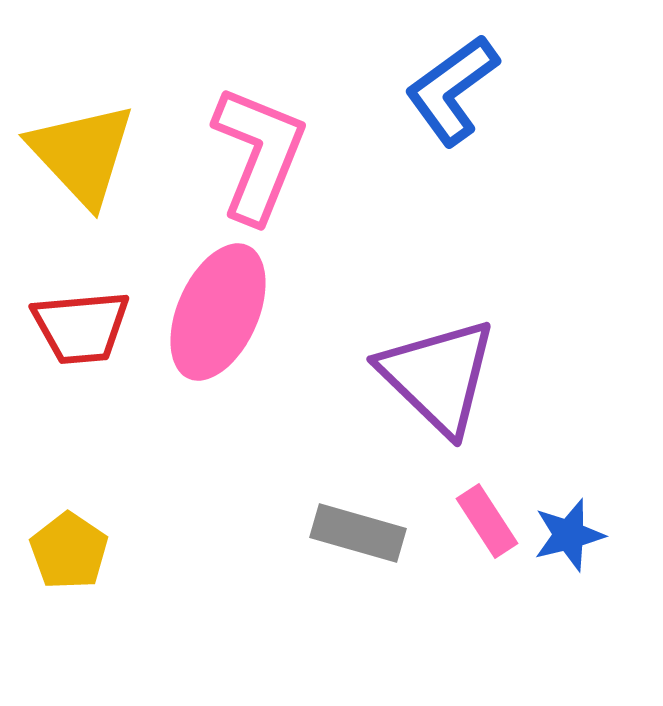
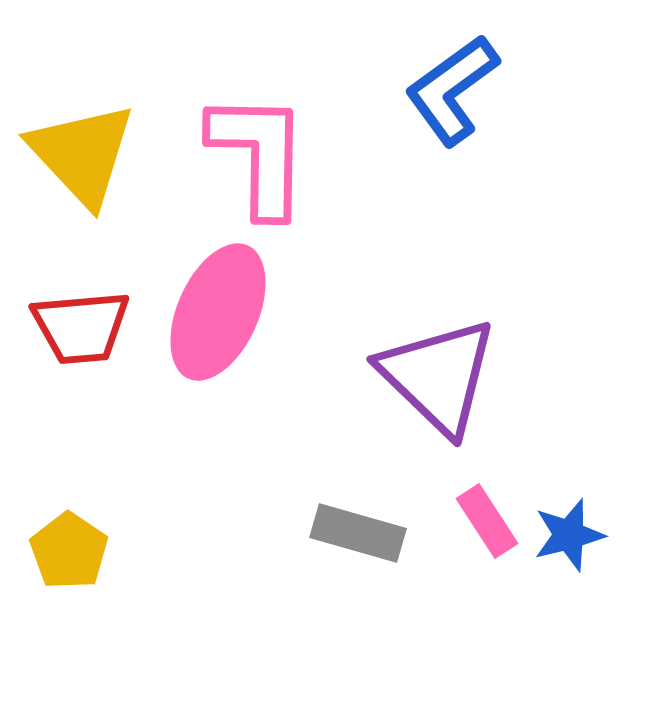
pink L-shape: rotated 21 degrees counterclockwise
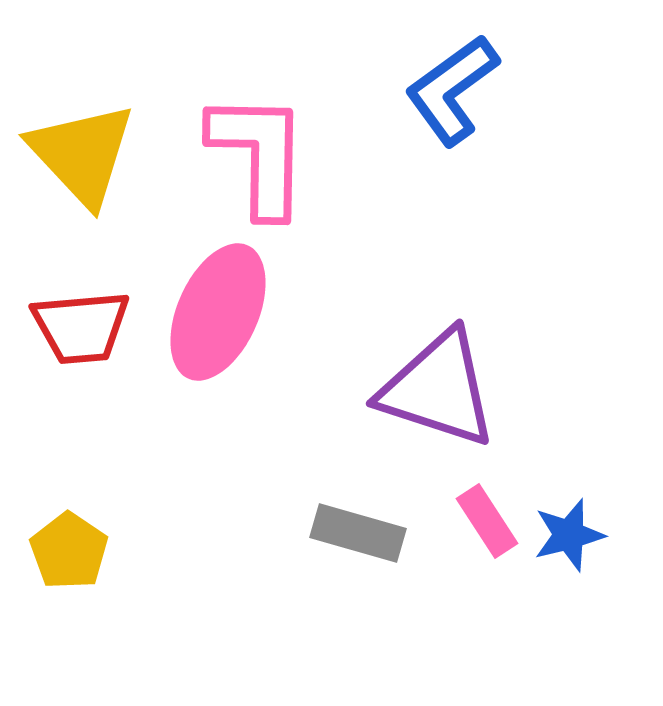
purple triangle: moved 13 px down; rotated 26 degrees counterclockwise
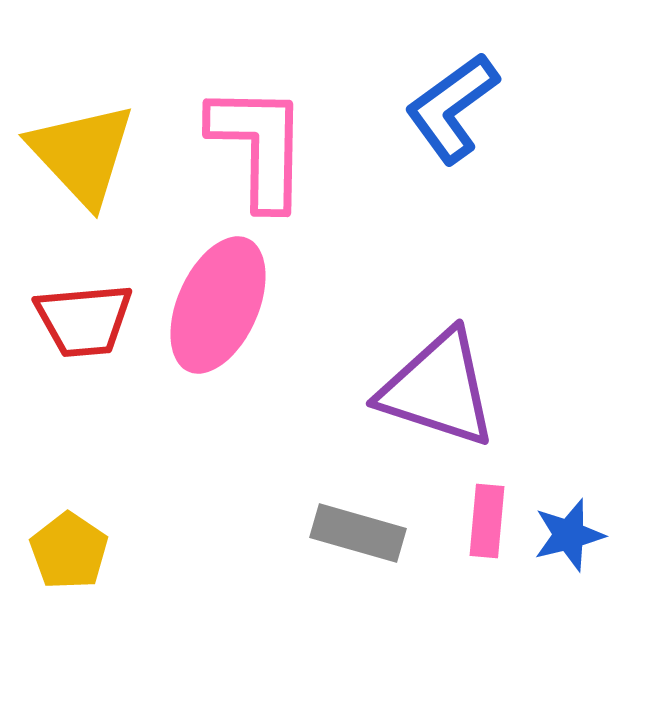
blue L-shape: moved 18 px down
pink L-shape: moved 8 px up
pink ellipse: moved 7 px up
red trapezoid: moved 3 px right, 7 px up
pink rectangle: rotated 38 degrees clockwise
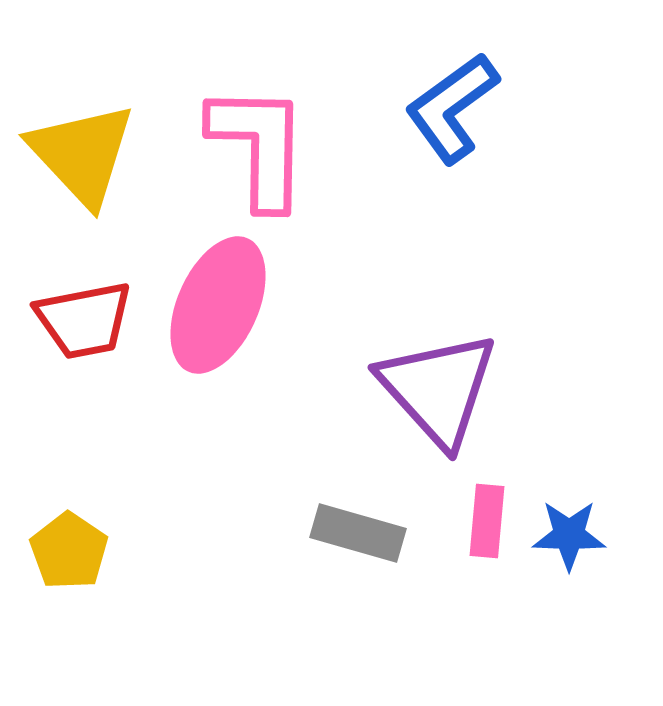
red trapezoid: rotated 6 degrees counterclockwise
purple triangle: rotated 30 degrees clockwise
blue star: rotated 16 degrees clockwise
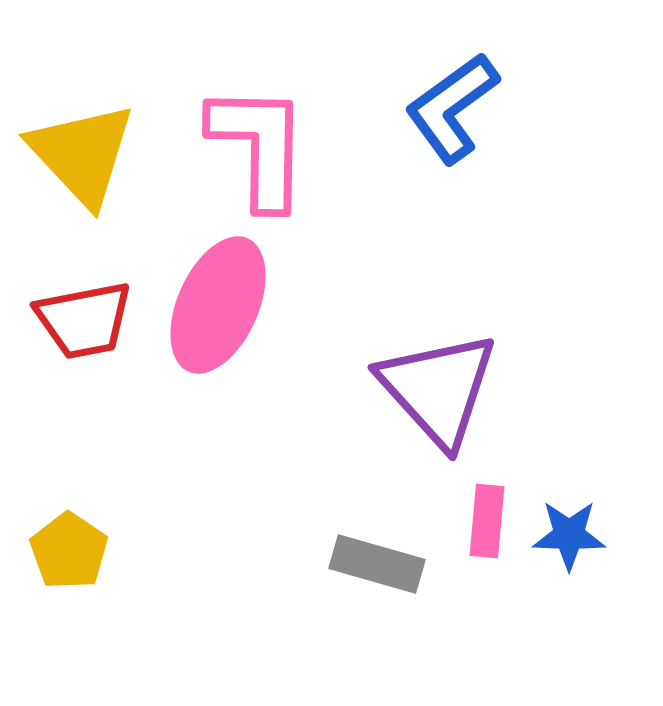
gray rectangle: moved 19 px right, 31 px down
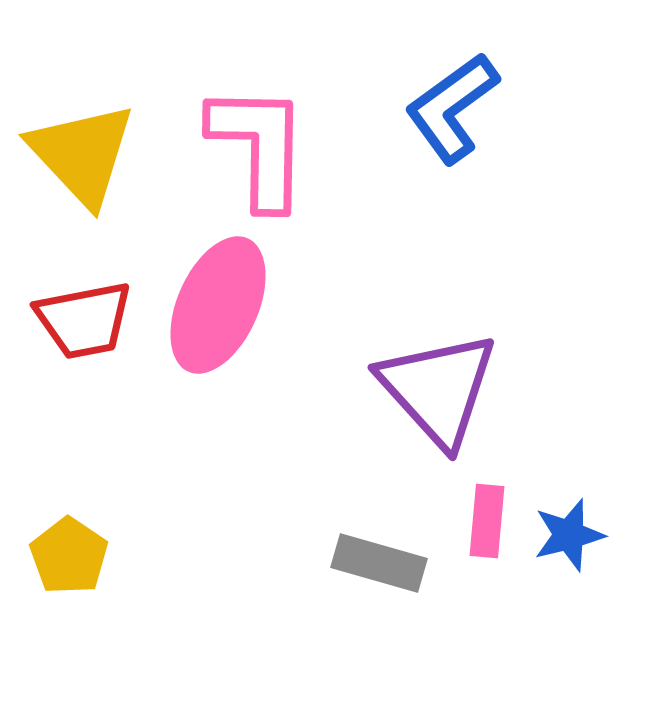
blue star: rotated 16 degrees counterclockwise
yellow pentagon: moved 5 px down
gray rectangle: moved 2 px right, 1 px up
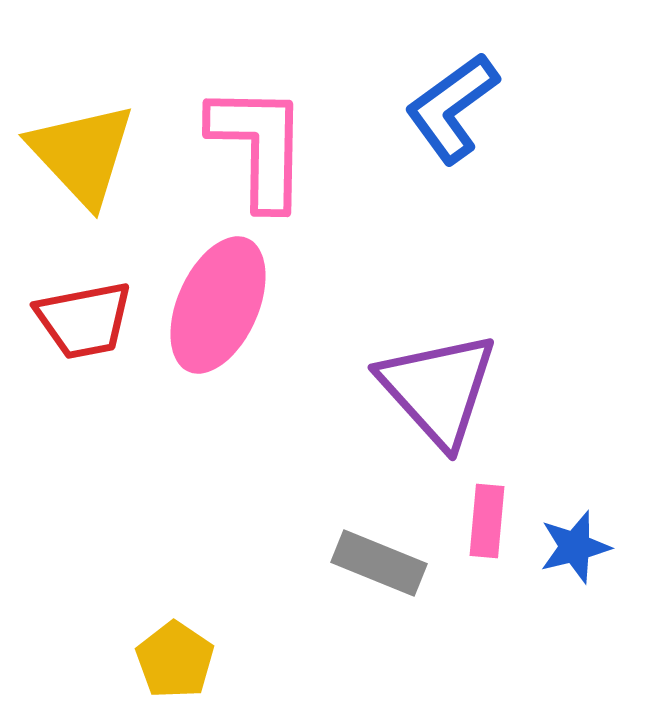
blue star: moved 6 px right, 12 px down
yellow pentagon: moved 106 px right, 104 px down
gray rectangle: rotated 6 degrees clockwise
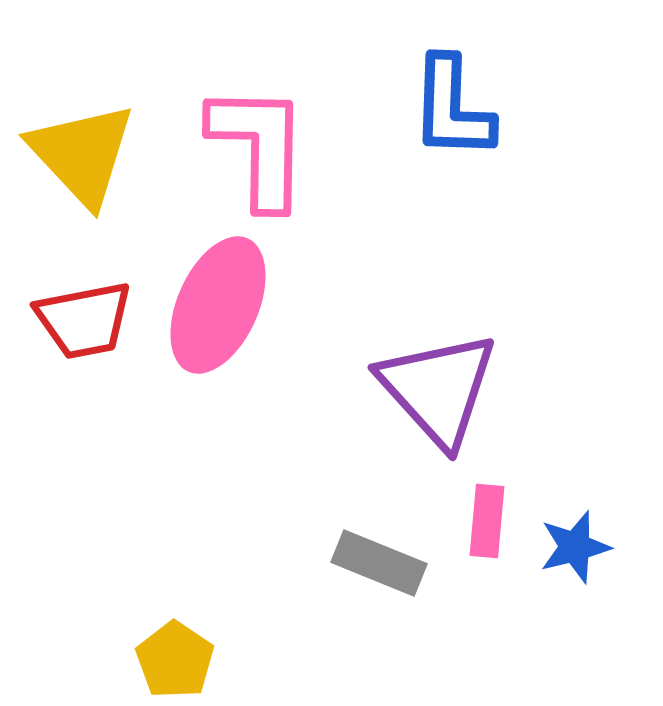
blue L-shape: rotated 52 degrees counterclockwise
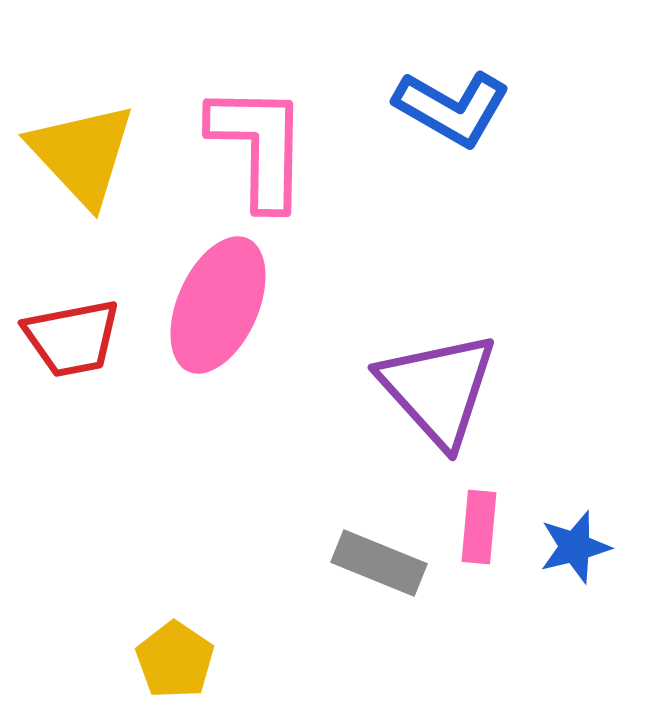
blue L-shape: rotated 62 degrees counterclockwise
red trapezoid: moved 12 px left, 18 px down
pink rectangle: moved 8 px left, 6 px down
